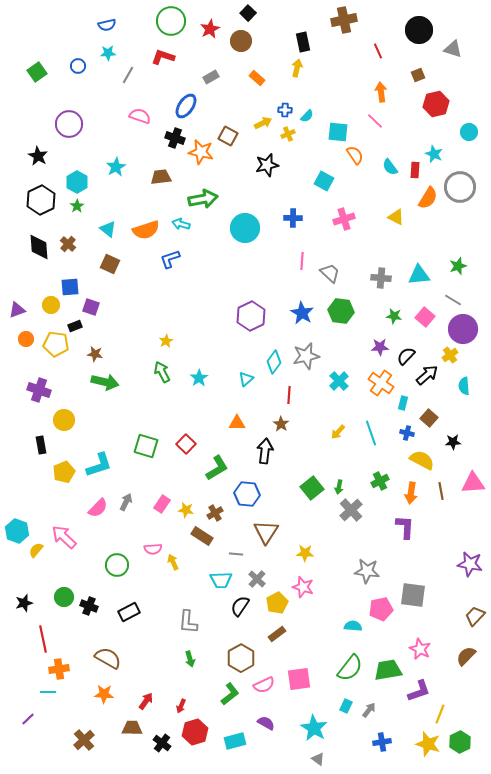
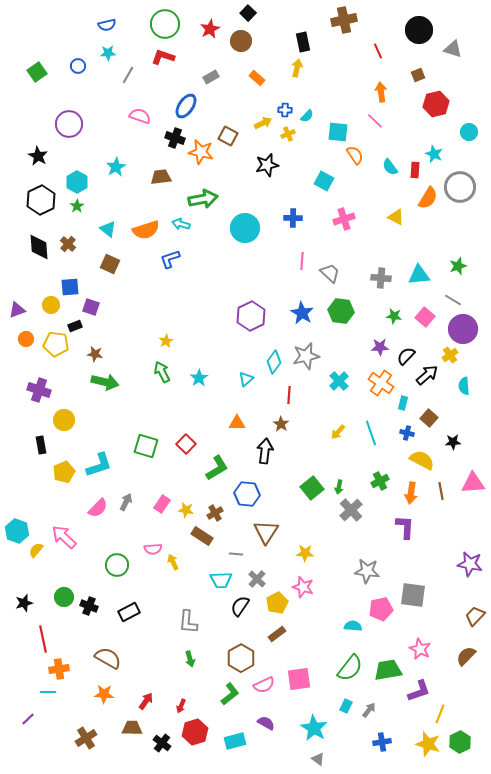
green circle at (171, 21): moved 6 px left, 3 px down
brown cross at (84, 740): moved 2 px right, 2 px up; rotated 10 degrees clockwise
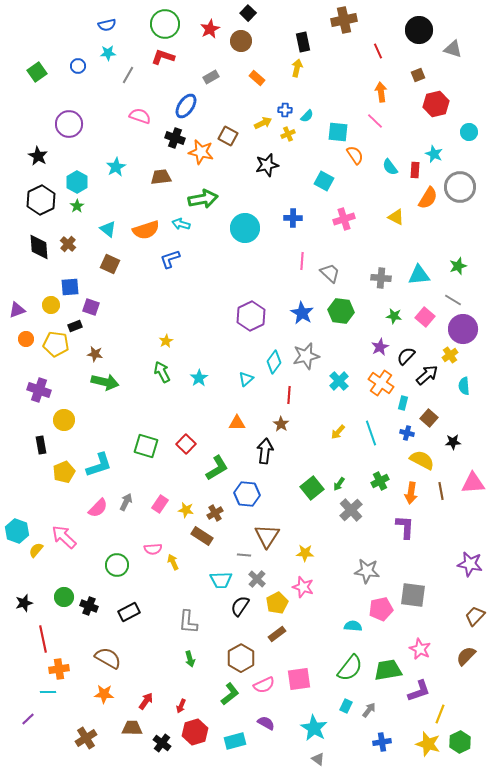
purple star at (380, 347): rotated 24 degrees counterclockwise
green arrow at (339, 487): moved 3 px up; rotated 24 degrees clockwise
pink rectangle at (162, 504): moved 2 px left
brown triangle at (266, 532): moved 1 px right, 4 px down
gray line at (236, 554): moved 8 px right, 1 px down
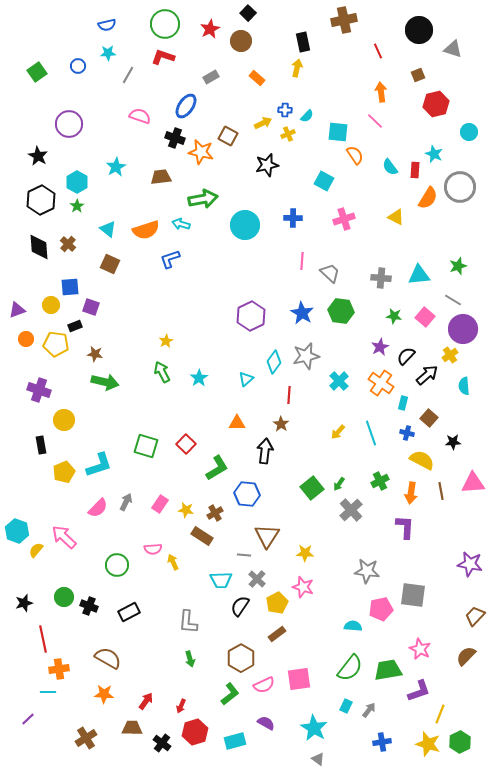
cyan circle at (245, 228): moved 3 px up
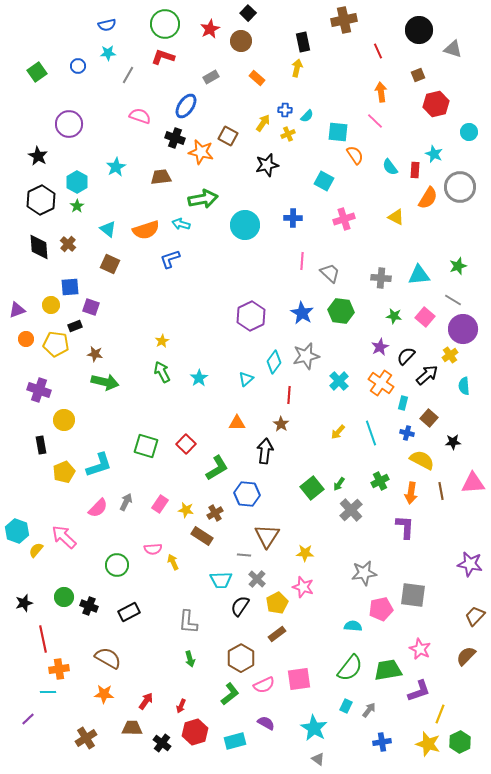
yellow arrow at (263, 123): rotated 30 degrees counterclockwise
yellow star at (166, 341): moved 4 px left
gray star at (367, 571): moved 3 px left, 2 px down; rotated 15 degrees counterclockwise
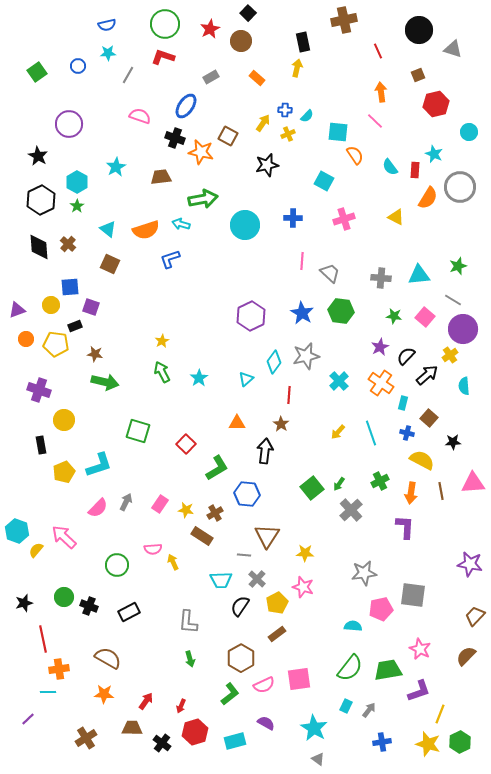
green square at (146, 446): moved 8 px left, 15 px up
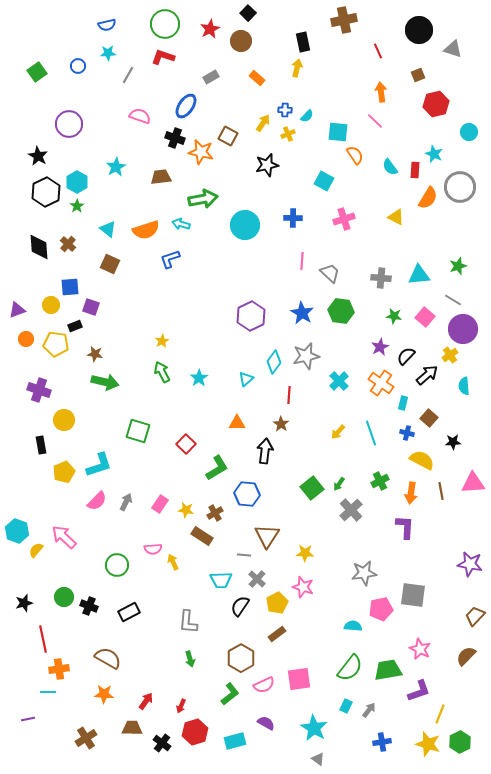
black hexagon at (41, 200): moved 5 px right, 8 px up
pink semicircle at (98, 508): moved 1 px left, 7 px up
purple line at (28, 719): rotated 32 degrees clockwise
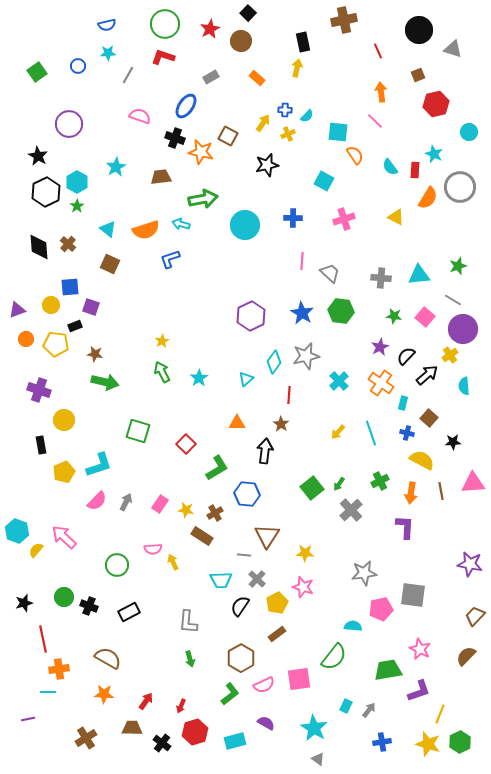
green semicircle at (350, 668): moved 16 px left, 11 px up
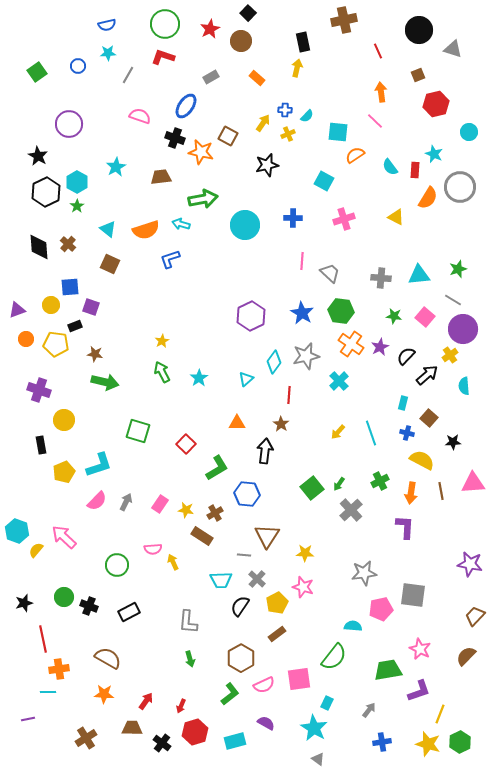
orange semicircle at (355, 155): rotated 90 degrees counterclockwise
green star at (458, 266): moved 3 px down
orange cross at (381, 383): moved 30 px left, 39 px up
cyan rectangle at (346, 706): moved 19 px left, 3 px up
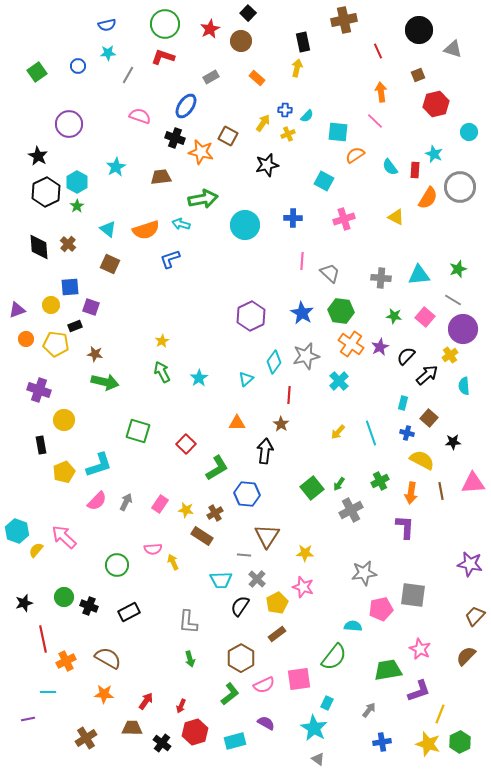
gray cross at (351, 510): rotated 15 degrees clockwise
orange cross at (59, 669): moved 7 px right, 8 px up; rotated 18 degrees counterclockwise
